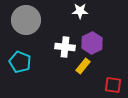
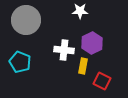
white cross: moved 1 px left, 3 px down
yellow rectangle: rotated 28 degrees counterclockwise
red square: moved 11 px left, 4 px up; rotated 18 degrees clockwise
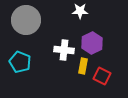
red square: moved 5 px up
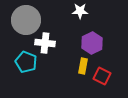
white cross: moved 19 px left, 7 px up
cyan pentagon: moved 6 px right
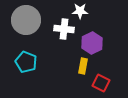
white cross: moved 19 px right, 14 px up
red square: moved 1 px left, 7 px down
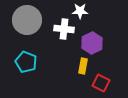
gray circle: moved 1 px right
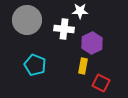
cyan pentagon: moved 9 px right, 3 px down
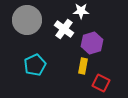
white star: moved 1 px right
white cross: rotated 30 degrees clockwise
purple hexagon: rotated 10 degrees clockwise
cyan pentagon: rotated 25 degrees clockwise
